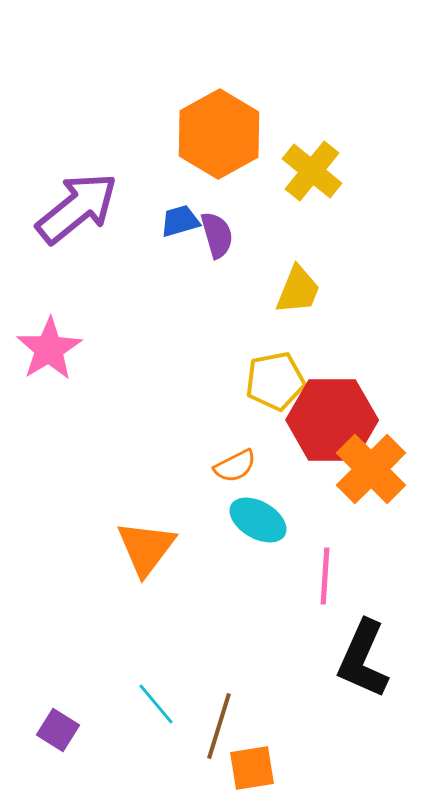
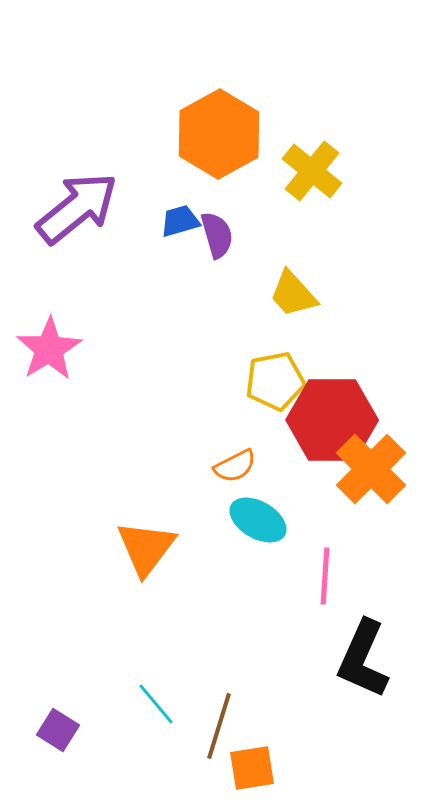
yellow trapezoid: moved 5 px left, 4 px down; rotated 116 degrees clockwise
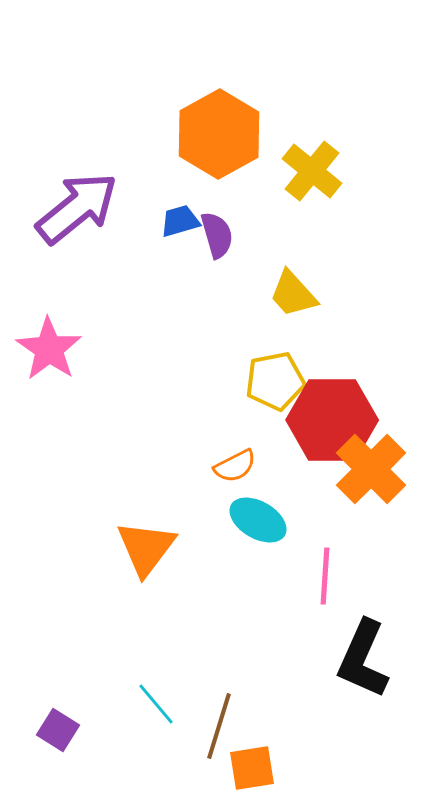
pink star: rotated 6 degrees counterclockwise
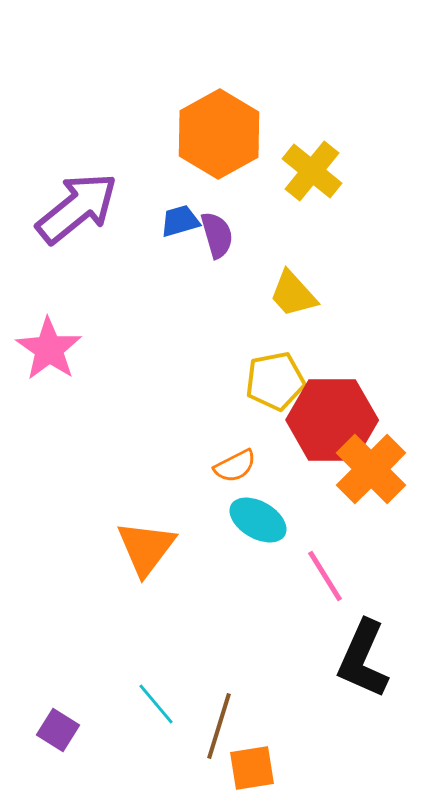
pink line: rotated 36 degrees counterclockwise
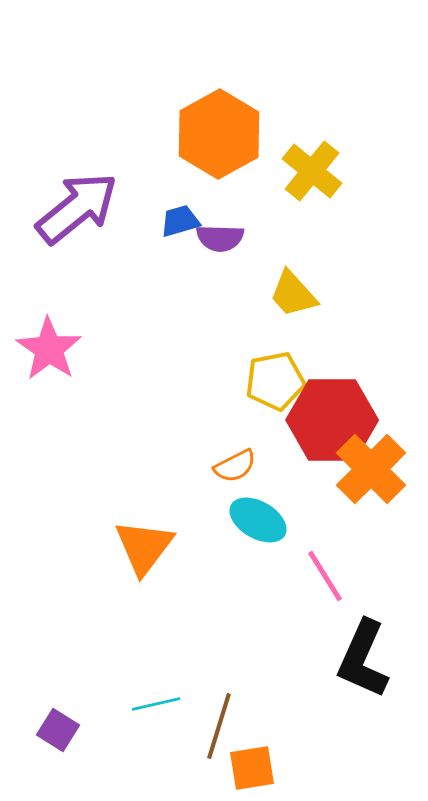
purple semicircle: moved 3 px right, 3 px down; rotated 108 degrees clockwise
orange triangle: moved 2 px left, 1 px up
cyan line: rotated 63 degrees counterclockwise
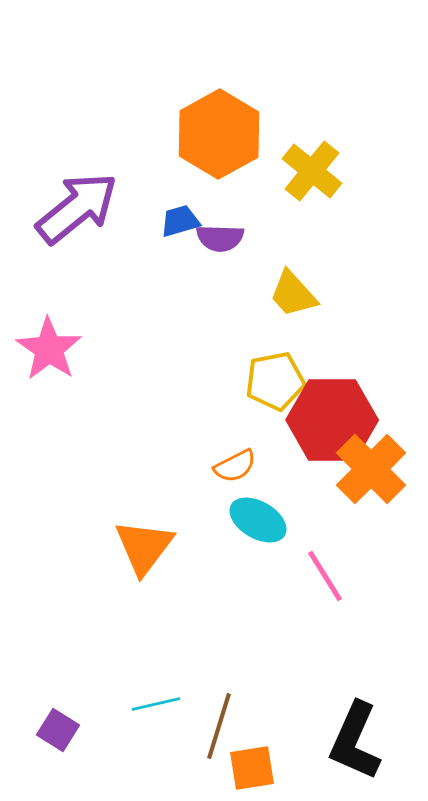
black L-shape: moved 8 px left, 82 px down
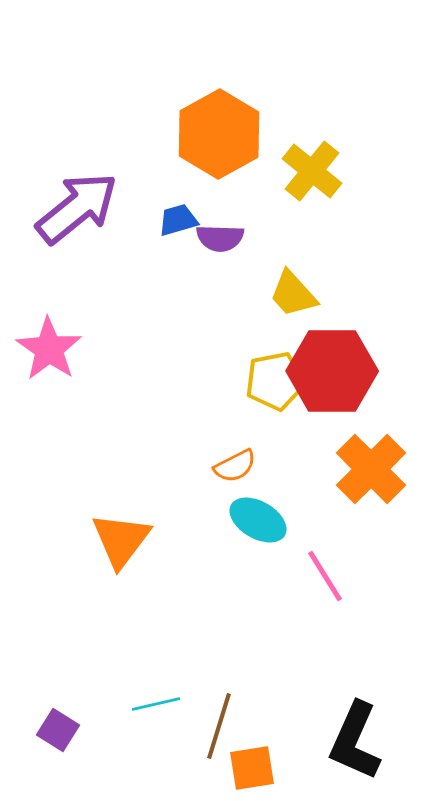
blue trapezoid: moved 2 px left, 1 px up
red hexagon: moved 49 px up
orange triangle: moved 23 px left, 7 px up
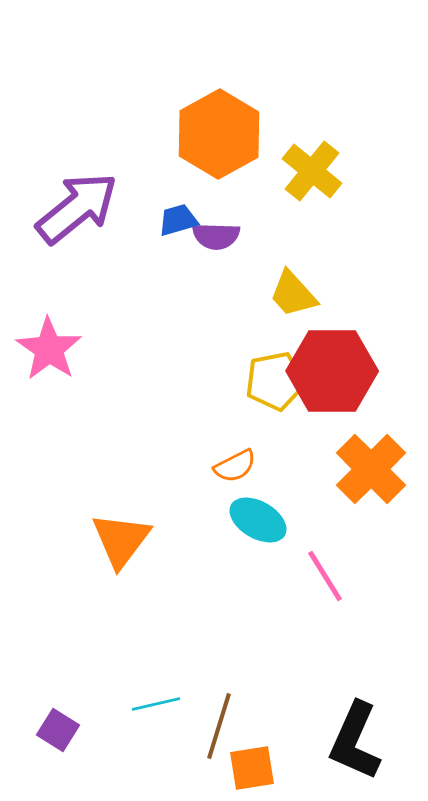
purple semicircle: moved 4 px left, 2 px up
